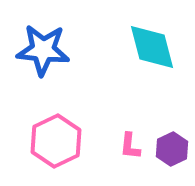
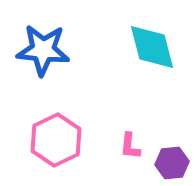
pink hexagon: moved 1 px up
purple hexagon: moved 14 px down; rotated 20 degrees clockwise
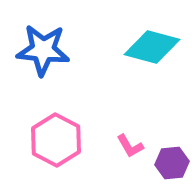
cyan diamond: rotated 60 degrees counterclockwise
pink hexagon: rotated 6 degrees counterclockwise
pink L-shape: rotated 36 degrees counterclockwise
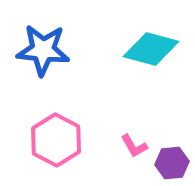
cyan diamond: moved 1 px left, 2 px down
pink L-shape: moved 4 px right
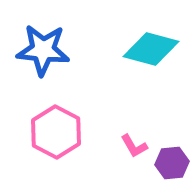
pink hexagon: moved 8 px up
